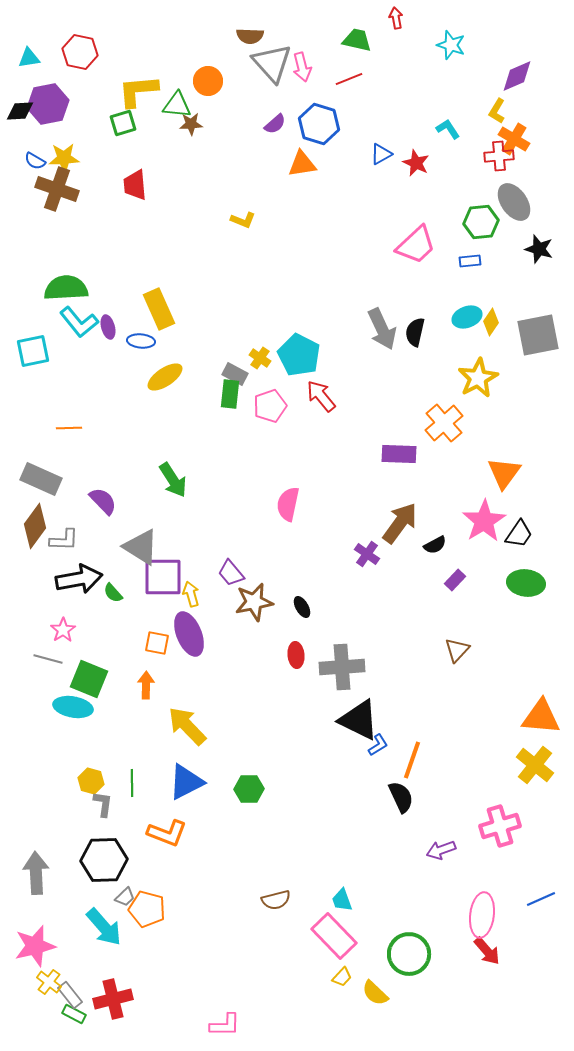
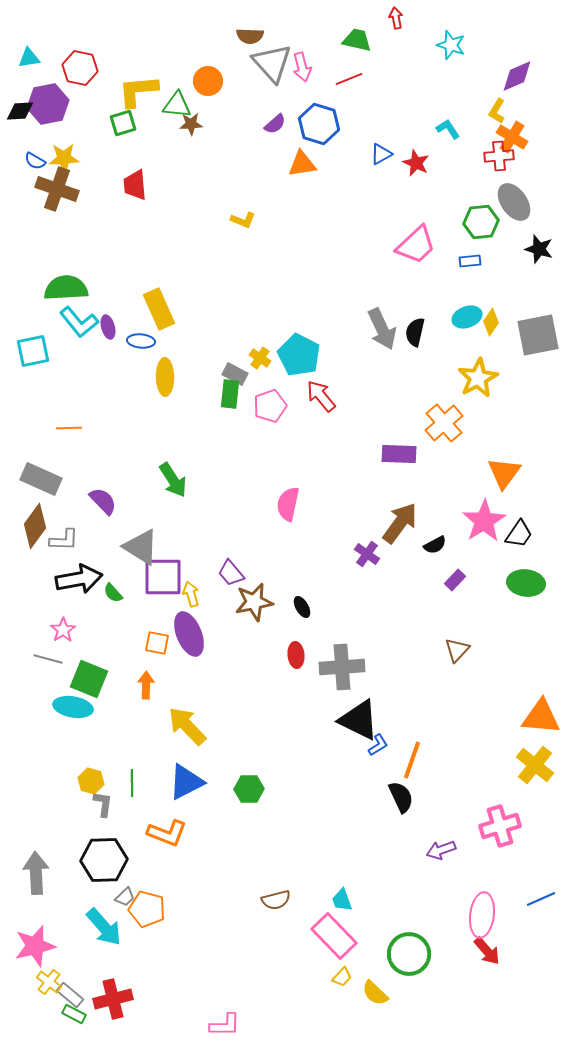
red hexagon at (80, 52): moved 16 px down
orange cross at (514, 139): moved 2 px left, 2 px up
yellow ellipse at (165, 377): rotated 57 degrees counterclockwise
gray rectangle at (70, 995): rotated 12 degrees counterclockwise
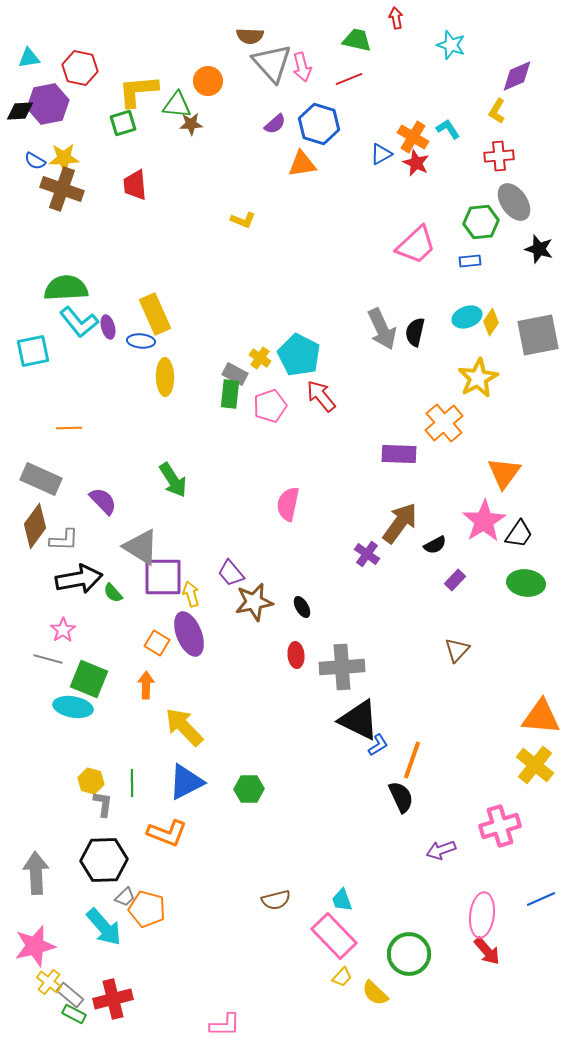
orange cross at (512, 137): moved 99 px left
brown cross at (57, 189): moved 5 px right
yellow rectangle at (159, 309): moved 4 px left, 5 px down
orange square at (157, 643): rotated 20 degrees clockwise
yellow arrow at (187, 726): moved 3 px left, 1 px down
